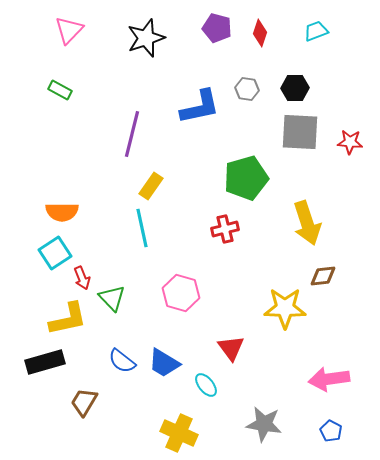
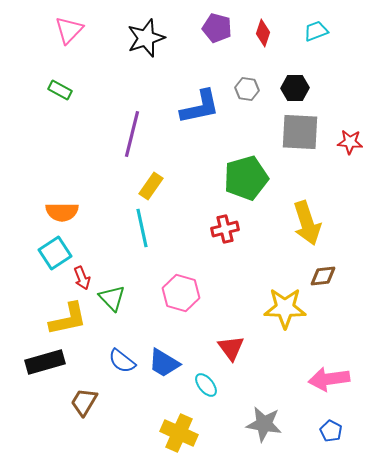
red diamond: moved 3 px right
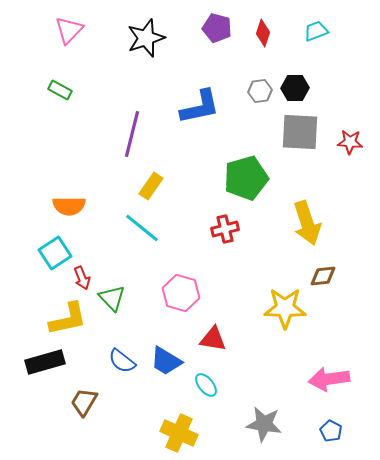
gray hexagon: moved 13 px right, 2 px down; rotated 15 degrees counterclockwise
orange semicircle: moved 7 px right, 6 px up
cyan line: rotated 39 degrees counterclockwise
red triangle: moved 18 px left, 9 px up; rotated 44 degrees counterclockwise
blue trapezoid: moved 2 px right, 2 px up
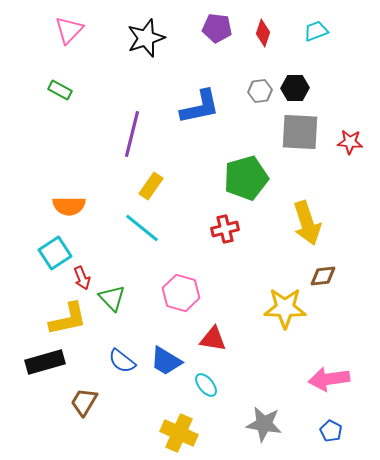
purple pentagon: rotated 8 degrees counterclockwise
